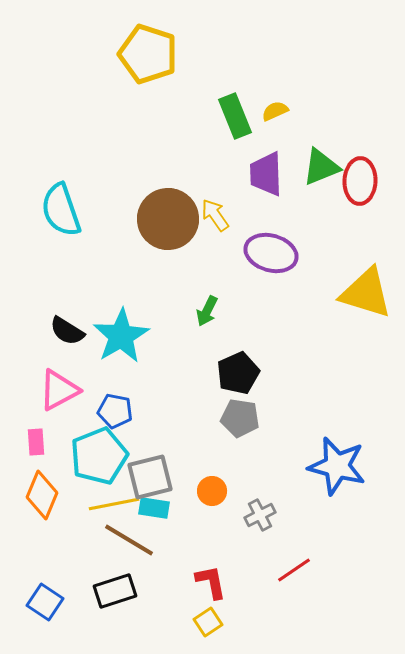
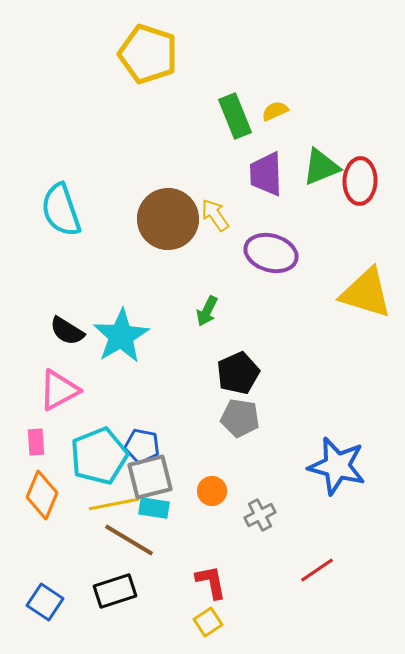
blue pentagon: moved 27 px right, 35 px down
red line: moved 23 px right
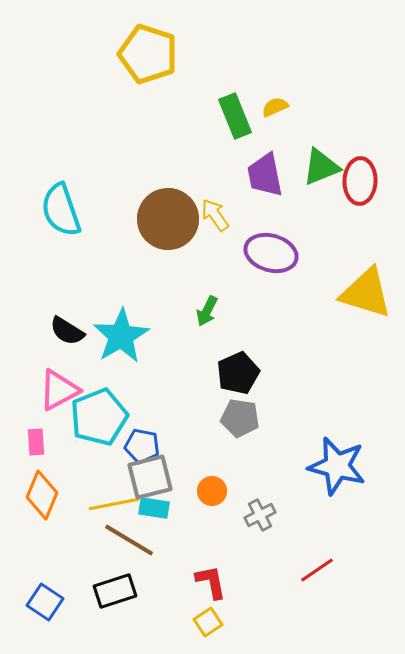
yellow semicircle: moved 4 px up
purple trapezoid: moved 1 px left, 1 px down; rotated 9 degrees counterclockwise
cyan pentagon: moved 39 px up
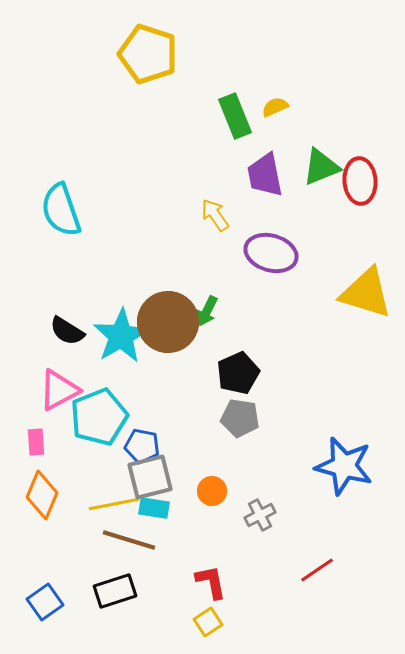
red ellipse: rotated 6 degrees counterclockwise
brown circle: moved 103 px down
blue star: moved 7 px right
brown line: rotated 14 degrees counterclockwise
blue square: rotated 21 degrees clockwise
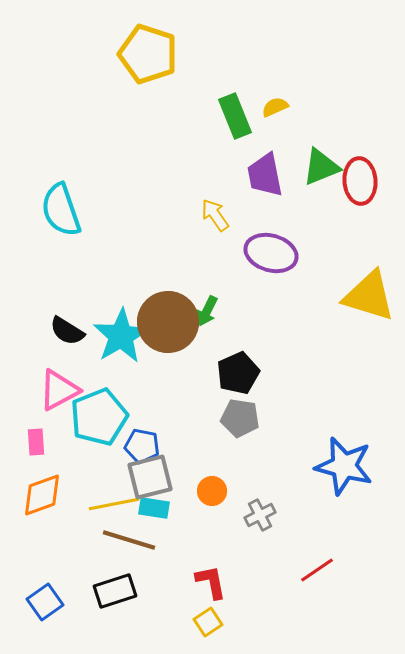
yellow triangle: moved 3 px right, 3 px down
orange diamond: rotated 48 degrees clockwise
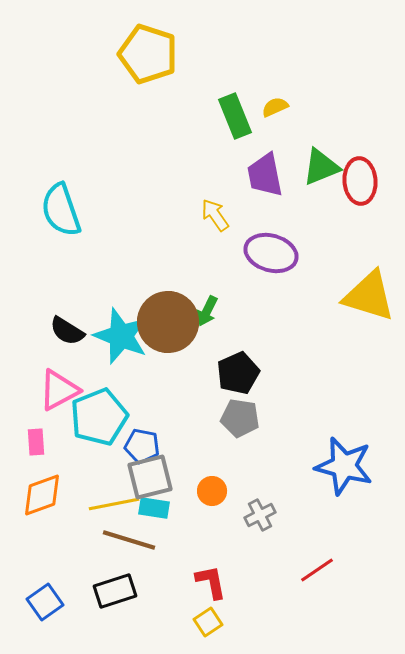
cyan star: rotated 20 degrees counterclockwise
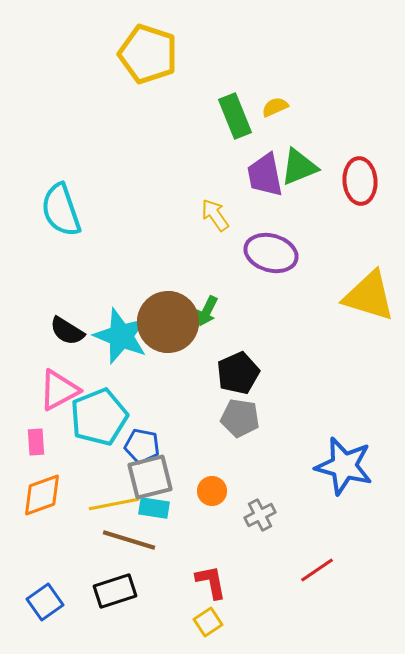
green triangle: moved 22 px left
